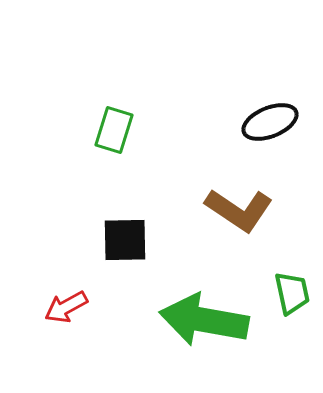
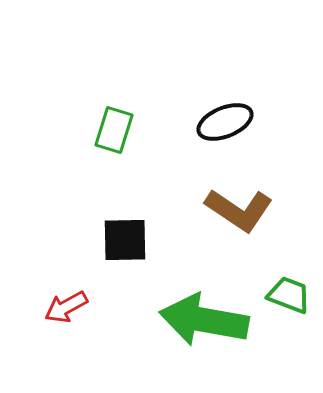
black ellipse: moved 45 px left
green trapezoid: moved 3 px left, 2 px down; rotated 57 degrees counterclockwise
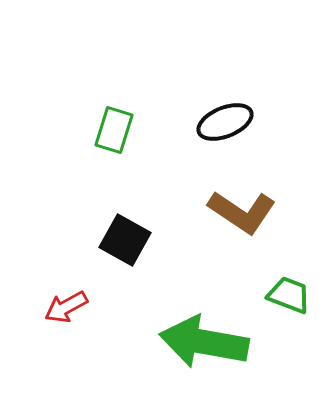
brown L-shape: moved 3 px right, 2 px down
black square: rotated 30 degrees clockwise
green arrow: moved 22 px down
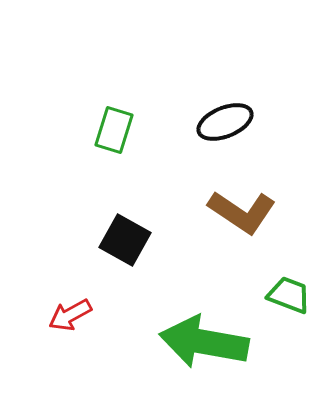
red arrow: moved 4 px right, 8 px down
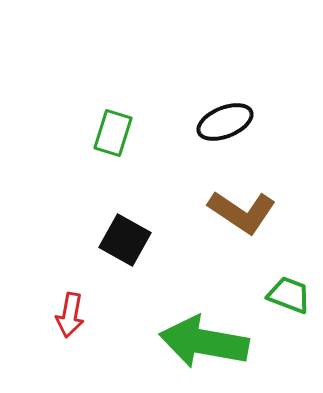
green rectangle: moved 1 px left, 3 px down
red arrow: rotated 51 degrees counterclockwise
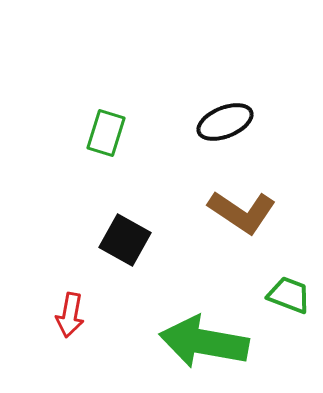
green rectangle: moved 7 px left
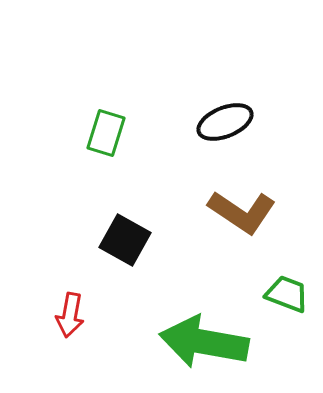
green trapezoid: moved 2 px left, 1 px up
